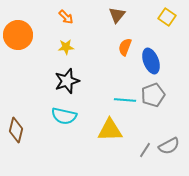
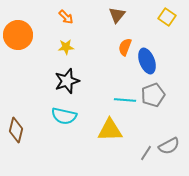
blue ellipse: moved 4 px left
gray line: moved 1 px right, 3 px down
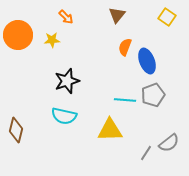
yellow star: moved 14 px left, 7 px up
gray semicircle: moved 3 px up; rotated 10 degrees counterclockwise
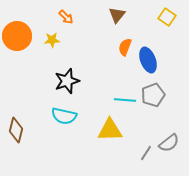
orange circle: moved 1 px left, 1 px down
blue ellipse: moved 1 px right, 1 px up
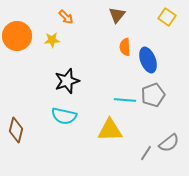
orange semicircle: rotated 24 degrees counterclockwise
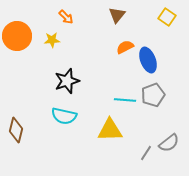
orange semicircle: rotated 66 degrees clockwise
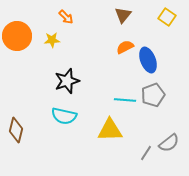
brown triangle: moved 6 px right
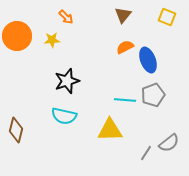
yellow square: rotated 12 degrees counterclockwise
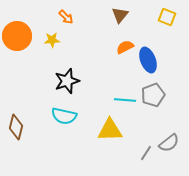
brown triangle: moved 3 px left
brown diamond: moved 3 px up
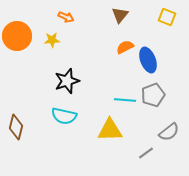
orange arrow: rotated 21 degrees counterclockwise
gray semicircle: moved 11 px up
gray line: rotated 21 degrees clockwise
